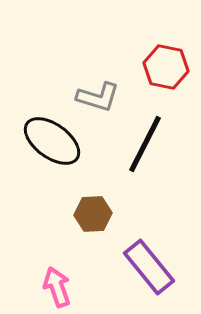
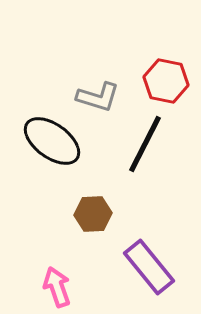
red hexagon: moved 14 px down
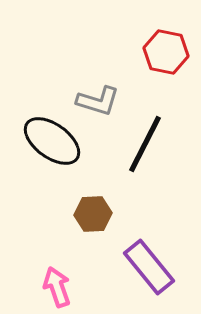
red hexagon: moved 29 px up
gray L-shape: moved 4 px down
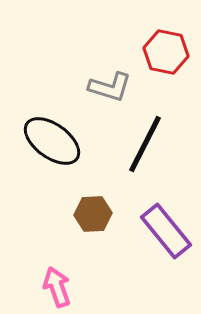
gray L-shape: moved 12 px right, 14 px up
purple rectangle: moved 17 px right, 36 px up
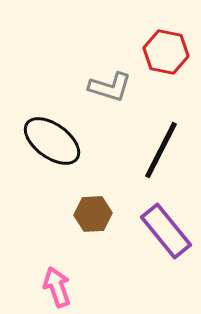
black line: moved 16 px right, 6 px down
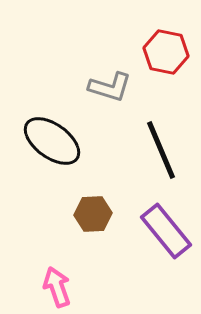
black line: rotated 50 degrees counterclockwise
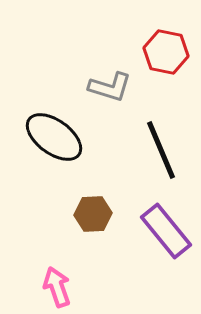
black ellipse: moved 2 px right, 4 px up
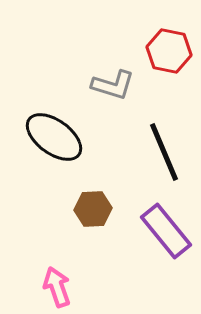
red hexagon: moved 3 px right, 1 px up
gray L-shape: moved 3 px right, 2 px up
black line: moved 3 px right, 2 px down
brown hexagon: moved 5 px up
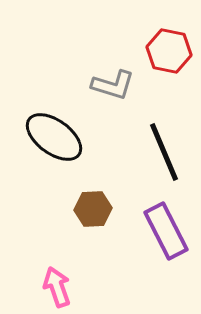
purple rectangle: rotated 12 degrees clockwise
